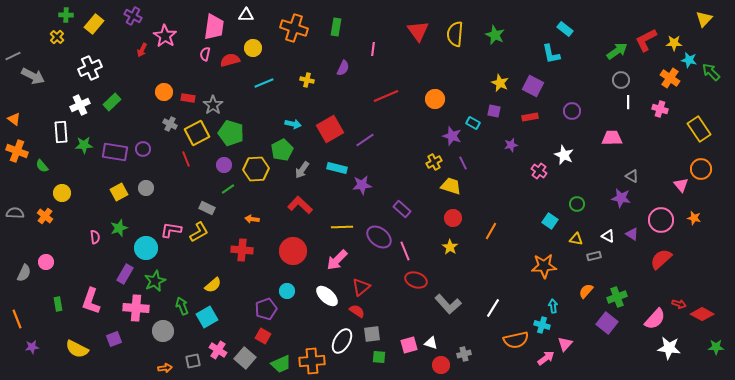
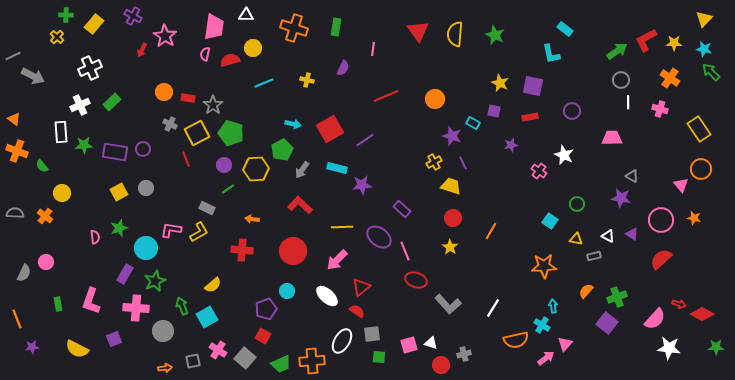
cyan star at (689, 60): moved 15 px right, 11 px up
purple square at (533, 86): rotated 15 degrees counterclockwise
cyan cross at (542, 325): rotated 14 degrees clockwise
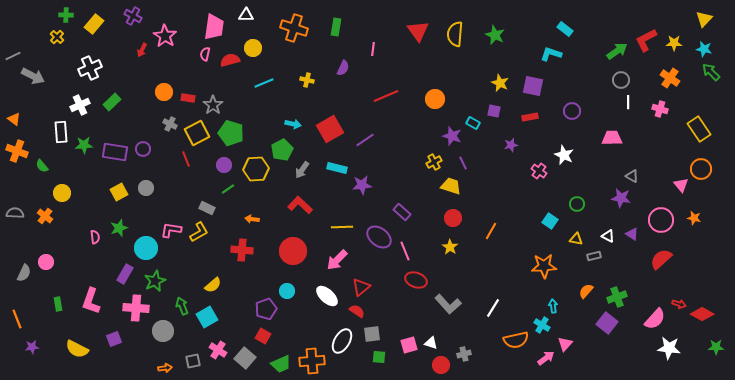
cyan L-shape at (551, 54): rotated 120 degrees clockwise
purple rectangle at (402, 209): moved 3 px down
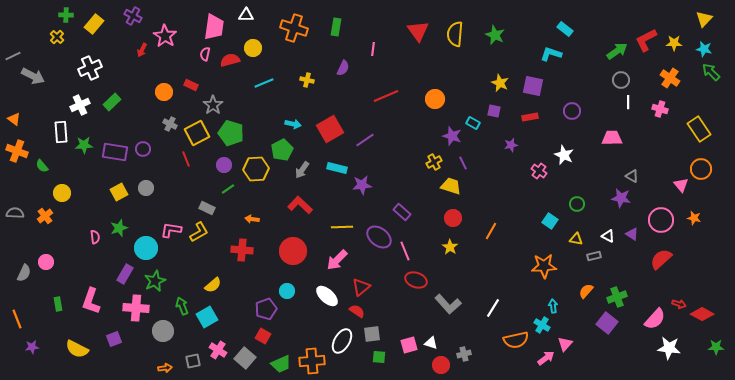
red rectangle at (188, 98): moved 3 px right, 13 px up; rotated 16 degrees clockwise
orange cross at (45, 216): rotated 14 degrees clockwise
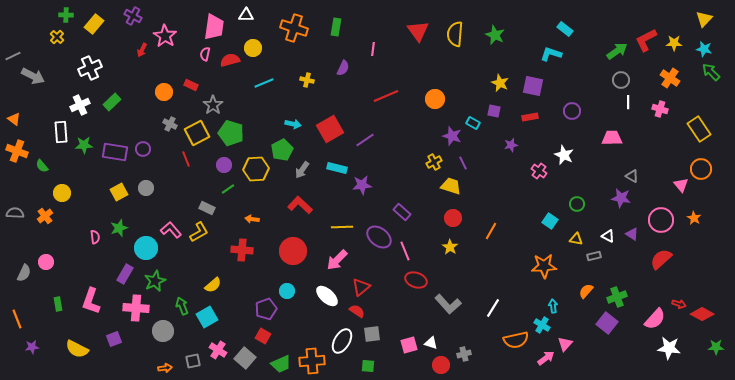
orange star at (694, 218): rotated 16 degrees clockwise
pink L-shape at (171, 230): rotated 40 degrees clockwise
green square at (379, 357): moved 11 px left, 9 px down
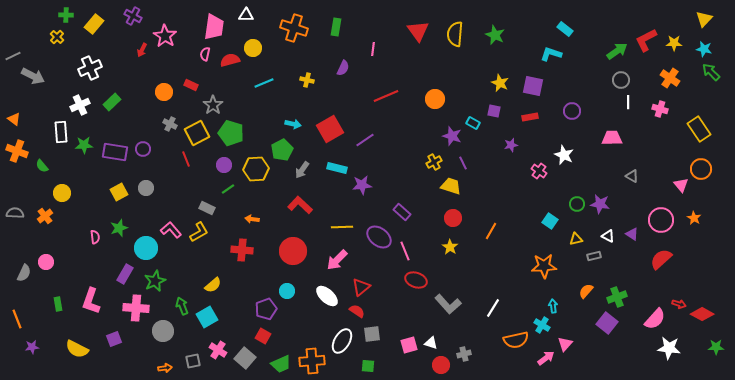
purple star at (621, 198): moved 21 px left, 6 px down
yellow triangle at (576, 239): rotated 24 degrees counterclockwise
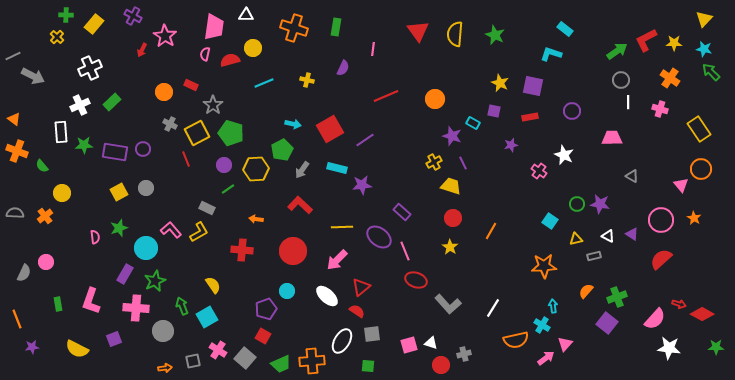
orange arrow at (252, 219): moved 4 px right
yellow semicircle at (213, 285): rotated 84 degrees counterclockwise
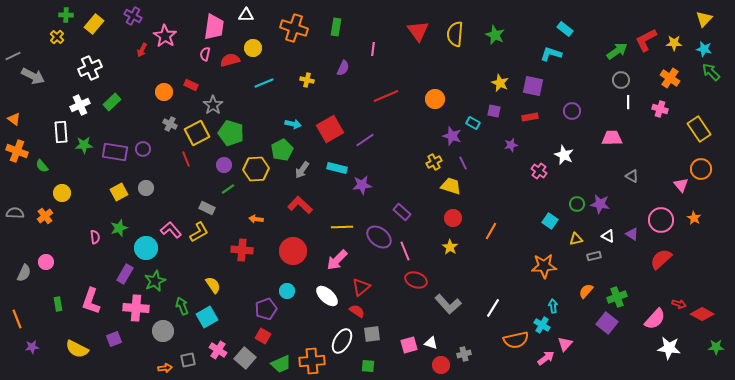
gray square at (193, 361): moved 5 px left, 1 px up
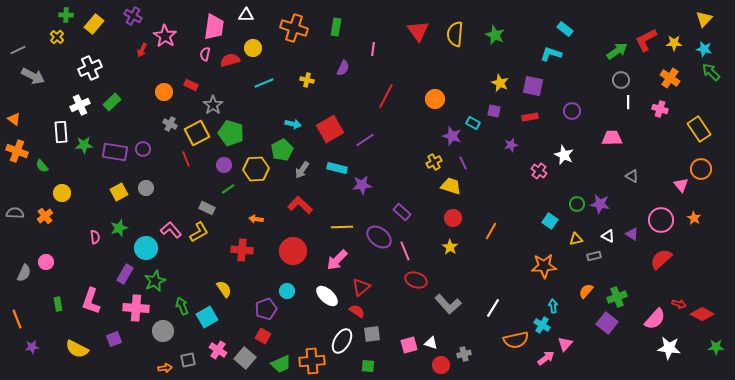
gray line at (13, 56): moved 5 px right, 6 px up
red line at (386, 96): rotated 40 degrees counterclockwise
yellow semicircle at (213, 285): moved 11 px right, 4 px down
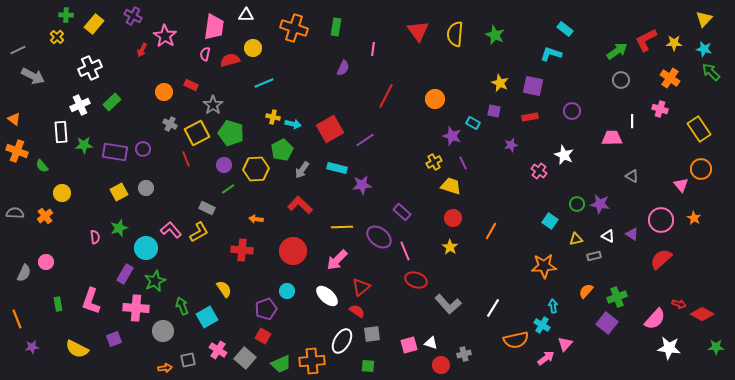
yellow cross at (307, 80): moved 34 px left, 37 px down
white line at (628, 102): moved 4 px right, 19 px down
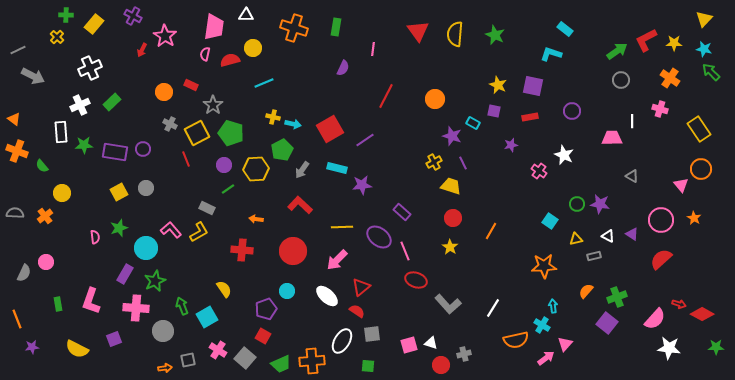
yellow star at (500, 83): moved 2 px left, 2 px down
